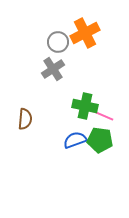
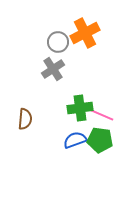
green cross: moved 5 px left, 2 px down; rotated 20 degrees counterclockwise
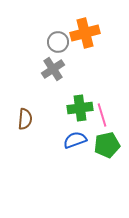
orange cross: rotated 12 degrees clockwise
pink line: rotated 50 degrees clockwise
green pentagon: moved 7 px right, 5 px down; rotated 20 degrees counterclockwise
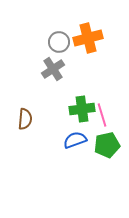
orange cross: moved 3 px right, 5 px down
gray circle: moved 1 px right
green cross: moved 2 px right, 1 px down
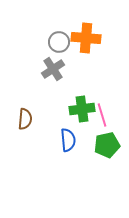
orange cross: moved 2 px left; rotated 20 degrees clockwise
blue semicircle: moved 7 px left; rotated 105 degrees clockwise
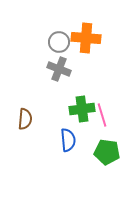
gray cross: moved 6 px right; rotated 35 degrees counterclockwise
green pentagon: moved 7 px down; rotated 20 degrees clockwise
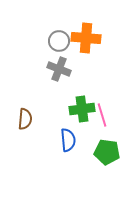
gray circle: moved 1 px up
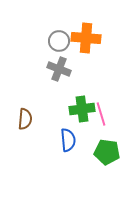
pink line: moved 1 px left, 1 px up
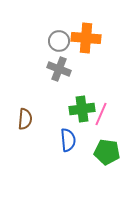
pink line: rotated 40 degrees clockwise
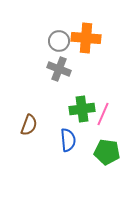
pink line: moved 2 px right
brown semicircle: moved 4 px right, 6 px down; rotated 15 degrees clockwise
